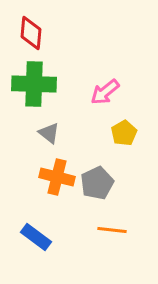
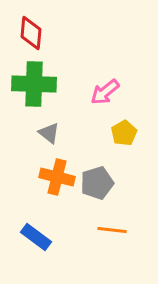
gray pentagon: rotated 8 degrees clockwise
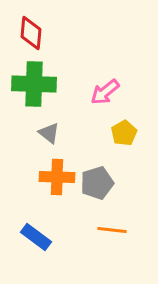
orange cross: rotated 12 degrees counterclockwise
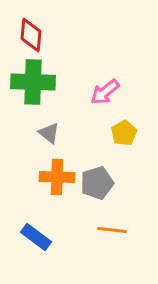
red diamond: moved 2 px down
green cross: moved 1 px left, 2 px up
